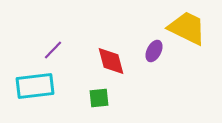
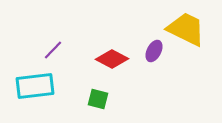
yellow trapezoid: moved 1 px left, 1 px down
red diamond: moved 1 px right, 2 px up; rotated 48 degrees counterclockwise
green square: moved 1 px left, 1 px down; rotated 20 degrees clockwise
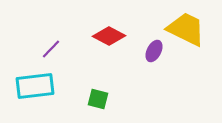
purple line: moved 2 px left, 1 px up
red diamond: moved 3 px left, 23 px up
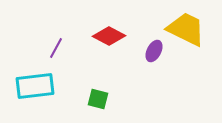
purple line: moved 5 px right, 1 px up; rotated 15 degrees counterclockwise
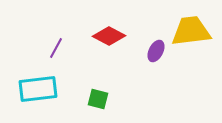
yellow trapezoid: moved 5 px right, 2 px down; rotated 33 degrees counterclockwise
purple ellipse: moved 2 px right
cyan rectangle: moved 3 px right, 3 px down
